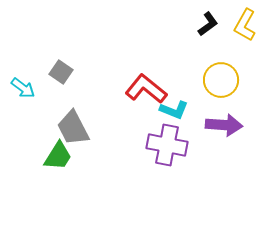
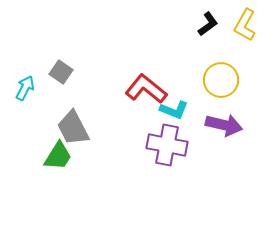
cyan arrow: moved 2 px right; rotated 100 degrees counterclockwise
purple arrow: rotated 9 degrees clockwise
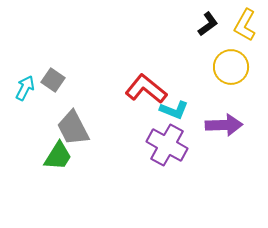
gray square: moved 8 px left, 8 px down
yellow circle: moved 10 px right, 13 px up
purple arrow: rotated 15 degrees counterclockwise
purple cross: rotated 18 degrees clockwise
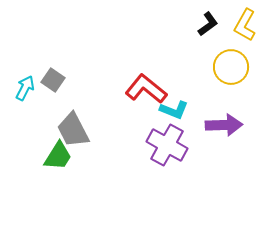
gray trapezoid: moved 2 px down
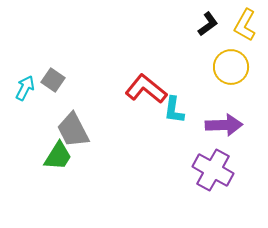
cyan L-shape: rotated 76 degrees clockwise
purple cross: moved 46 px right, 25 px down
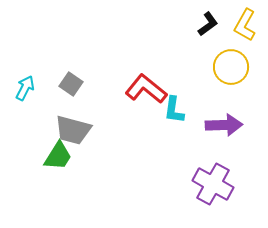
gray square: moved 18 px right, 4 px down
gray trapezoid: rotated 48 degrees counterclockwise
purple cross: moved 14 px down
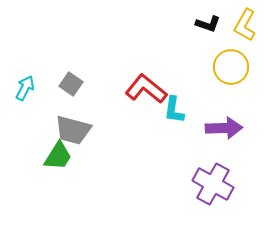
black L-shape: rotated 55 degrees clockwise
purple arrow: moved 3 px down
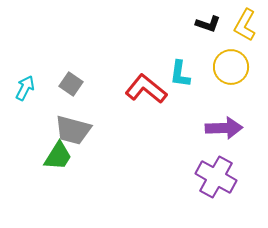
cyan L-shape: moved 6 px right, 36 px up
purple cross: moved 3 px right, 7 px up
